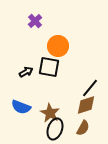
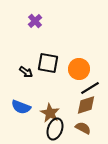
orange circle: moved 21 px right, 23 px down
black square: moved 1 px left, 4 px up
black arrow: rotated 64 degrees clockwise
black line: rotated 18 degrees clockwise
brown semicircle: rotated 91 degrees counterclockwise
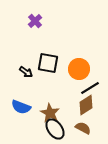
brown diamond: rotated 15 degrees counterclockwise
black ellipse: rotated 55 degrees counterclockwise
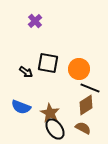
black line: rotated 54 degrees clockwise
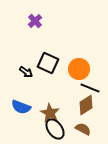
black square: rotated 15 degrees clockwise
brown semicircle: moved 1 px down
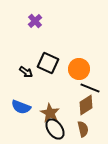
brown semicircle: rotated 49 degrees clockwise
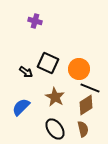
purple cross: rotated 32 degrees counterclockwise
blue semicircle: rotated 114 degrees clockwise
brown star: moved 5 px right, 16 px up
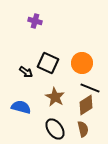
orange circle: moved 3 px right, 6 px up
blue semicircle: rotated 60 degrees clockwise
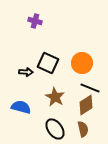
black arrow: rotated 32 degrees counterclockwise
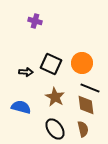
black square: moved 3 px right, 1 px down
brown diamond: rotated 65 degrees counterclockwise
